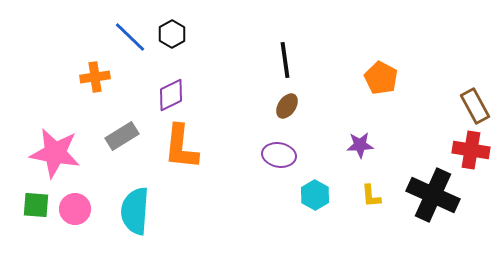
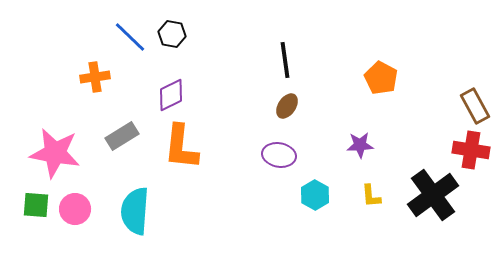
black hexagon: rotated 20 degrees counterclockwise
black cross: rotated 30 degrees clockwise
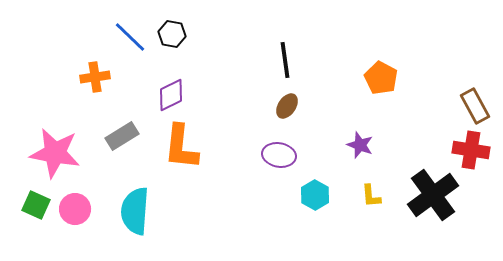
purple star: rotated 24 degrees clockwise
green square: rotated 20 degrees clockwise
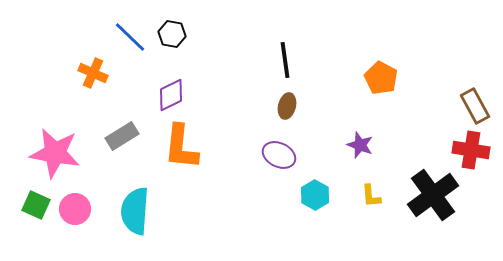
orange cross: moved 2 px left, 4 px up; rotated 32 degrees clockwise
brown ellipse: rotated 20 degrees counterclockwise
purple ellipse: rotated 16 degrees clockwise
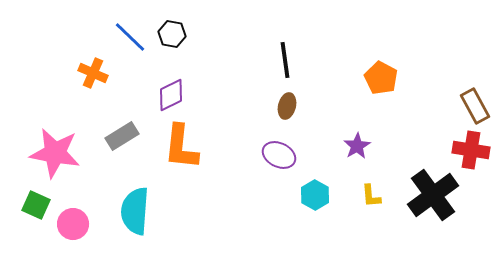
purple star: moved 3 px left, 1 px down; rotated 20 degrees clockwise
pink circle: moved 2 px left, 15 px down
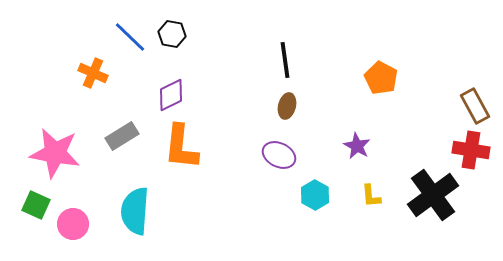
purple star: rotated 12 degrees counterclockwise
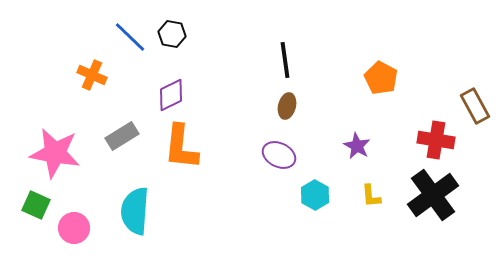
orange cross: moved 1 px left, 2 px down
red cross: moved 35 px left, 10 px up
pink circle: moved 1 px right, 4 px down
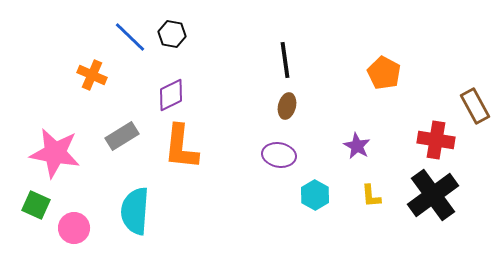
orange pentagon: moved 3 px right, 5 px up
purple ellipse: rotated 16 degrees counterclockwise
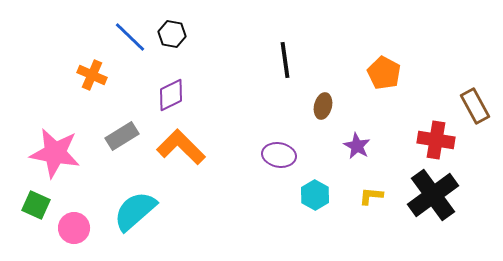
brown ellipse: moved 36 px right
orange L-shape: rotated 129 degrees clockwise
yellow L-shape: rotated 100 degrees clockwise
cyan semicircle: rotated 45 degrees clockwise
